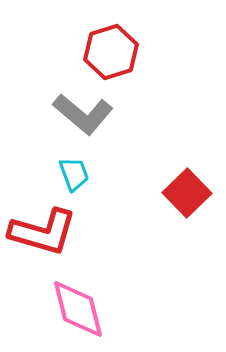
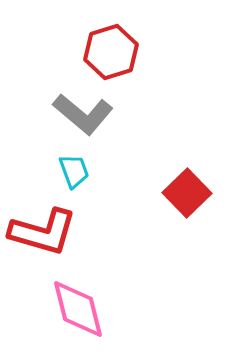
cyan trapezoid: moved 3 px up
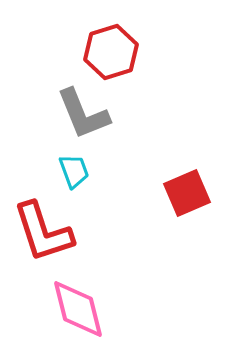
gray L-shape: rotated 28 degrees clockwise
red square: rotated 21 degrees clockwise
red L-shape: rotated 56 degrees clockwise
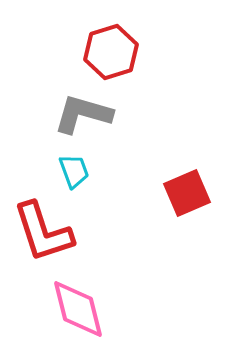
gray L-shape: rotated 128 degrees clockwise
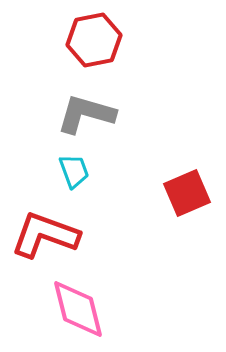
red hexagon: moved 17 px left, 12 px up; rotated 6 degrees clockwise
gray L-shape: moved 3 px right
red L-shape: moved 2 px right, 3 px down; rotated 128 degrees clockwise
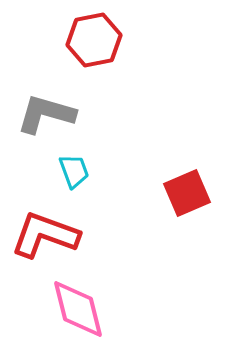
gray L-shape: moved 40 px left
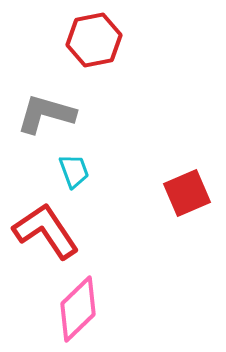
red L-shape: moved 1 px right, 4 px up; rotated 36 degrees clockwise
pink diamond: rotated 60 degrees clockwise
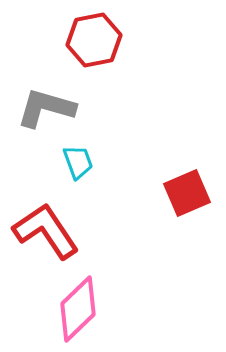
gray L-shape: moved 6 px up
cyan trapezoid: moved 4 px right, 9 px up
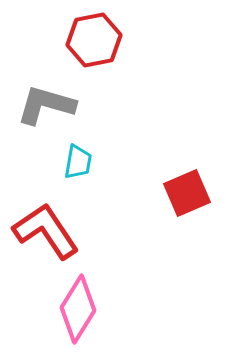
gray L-shape: moved 3 px up
cyan trapezoid: rotated 30 degrees clockwise
pink diamond: rotated 14 degrees counterclockwise
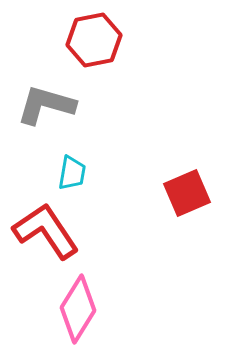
cyan trapezoid: moved 6 px left, 11 px down
